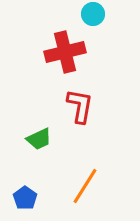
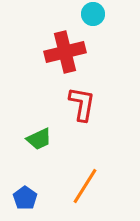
red L-shape: moved 2 px right, 2 px up
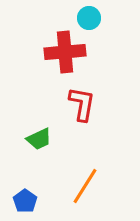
cyan circle: moved 4 px left, 4 px down
red cross: rotated 9 degrees clockwise
blue pentagon: moved 3 px down
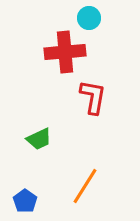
red L-shape: moved 11 px right, 7 px up
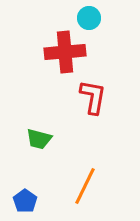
green trapezoid: rotated 40 degrees clockwise
orange line: rotated 6 degrees counterclockwise
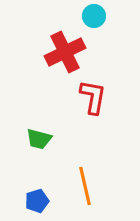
cyan circle: moved 5 px right, 2 px up
red cross: rotated 21 degrees counterclockwise
orange line: rotated 39 degrees counterclockwise
blue pentagon: moved 12 px right; rotated 20 degrees clockwise
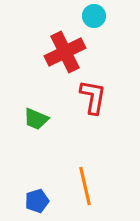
green trapezoid: moved 3 px left, 20 px up; rotated 8 degrees clockwise
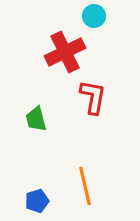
green trapezoid: rotated 52 degrees clockwise
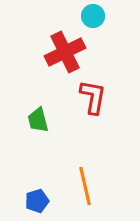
cyan circle: moved 1 px left
green trapezoid: moved 2 px right, 1 px down
